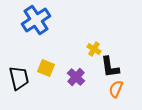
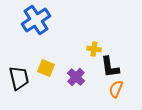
yellow cross: rotated 24 degrees counterclockwise
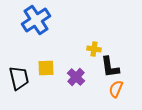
yellow square: rotated 24 degrees counterclockwise
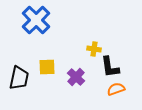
blue cross: rotated 12 degrees counterclockwise
yellow square: moved 1 px right, 1 px up
black trapezoid: rotated 25 degrees clockwise
orange semicircle: rotated 48 degrees clockwise
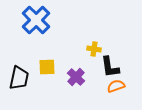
orange semicircle: moved 3 px up
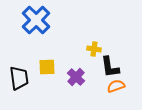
black trapezoid: rotated 20 degrees counterclockwise
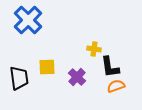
blue cross: moved 8 px left
purple cross: moved 1 px right
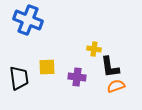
blue cross: rotated 24 degrees counterclockwise
purple cross: rotated 36 degrees counterclockwise
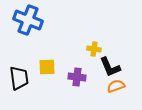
black L-shape: rotated 15 degrees counterclockwise
